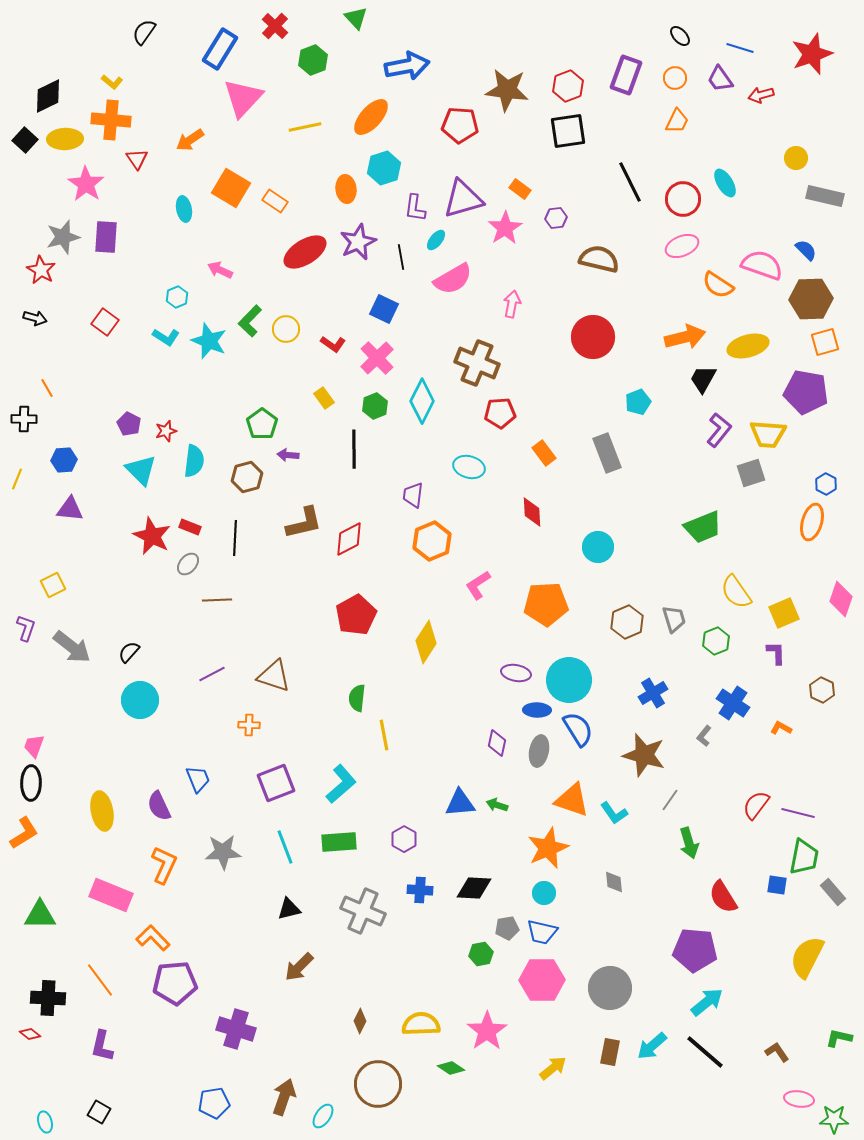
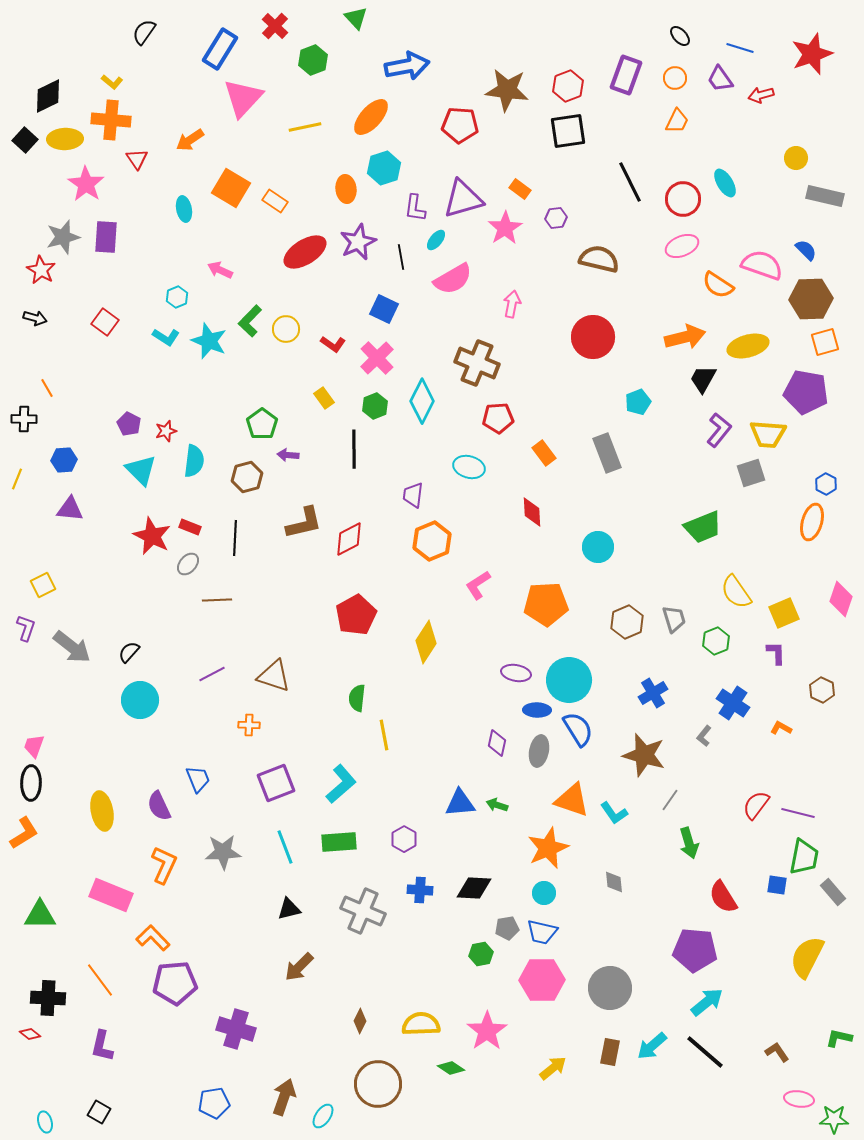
red pentagon at (500, 413): moved 2 px left, 5 px down
yellow square at (53, 585): moved 10 px left
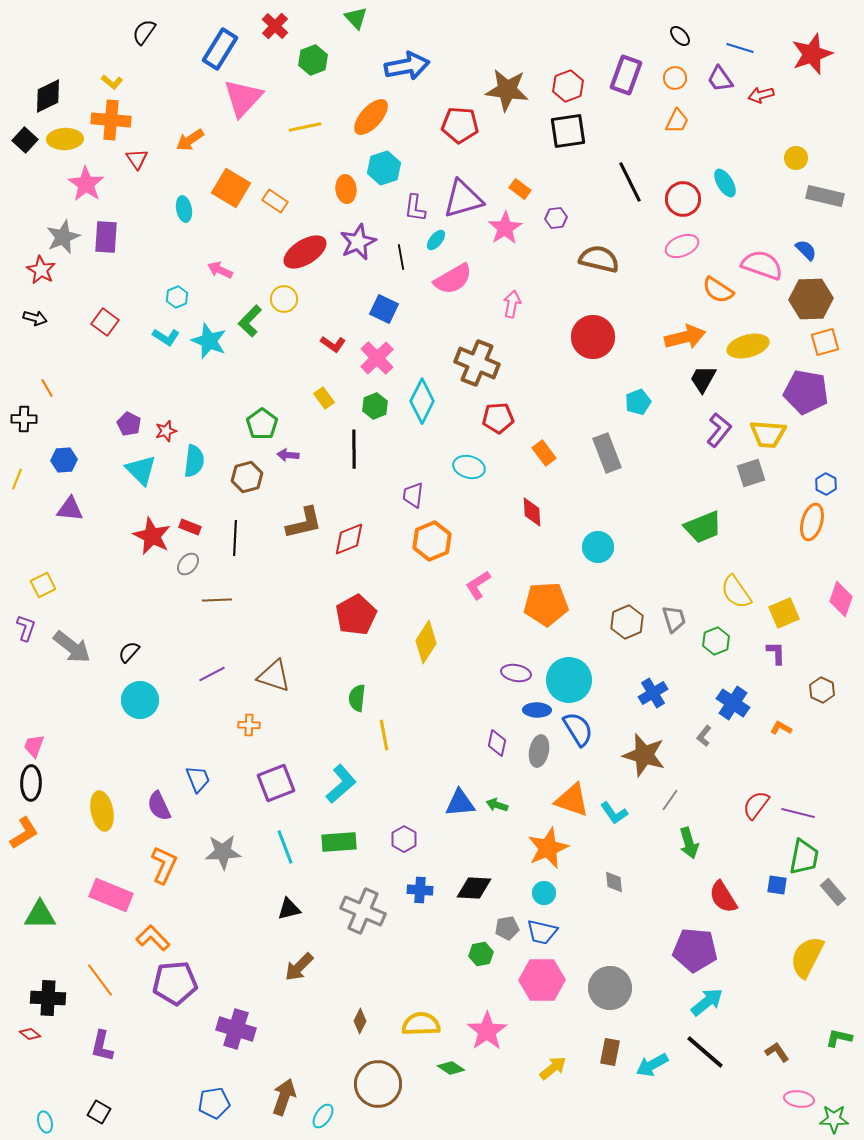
gray star at (63, 237): rotated 8 degrees counterclockwise
orange semicircle at (718, 285): moved 5 px down
yellow circle at (286, 329): moved 2 px left, 30 px up
red diamond at (349, 539): rotated 6 degrees clockwise
cyan arrow at (652, 1046): moved 19 px down; rotated 12 degrees clockwise
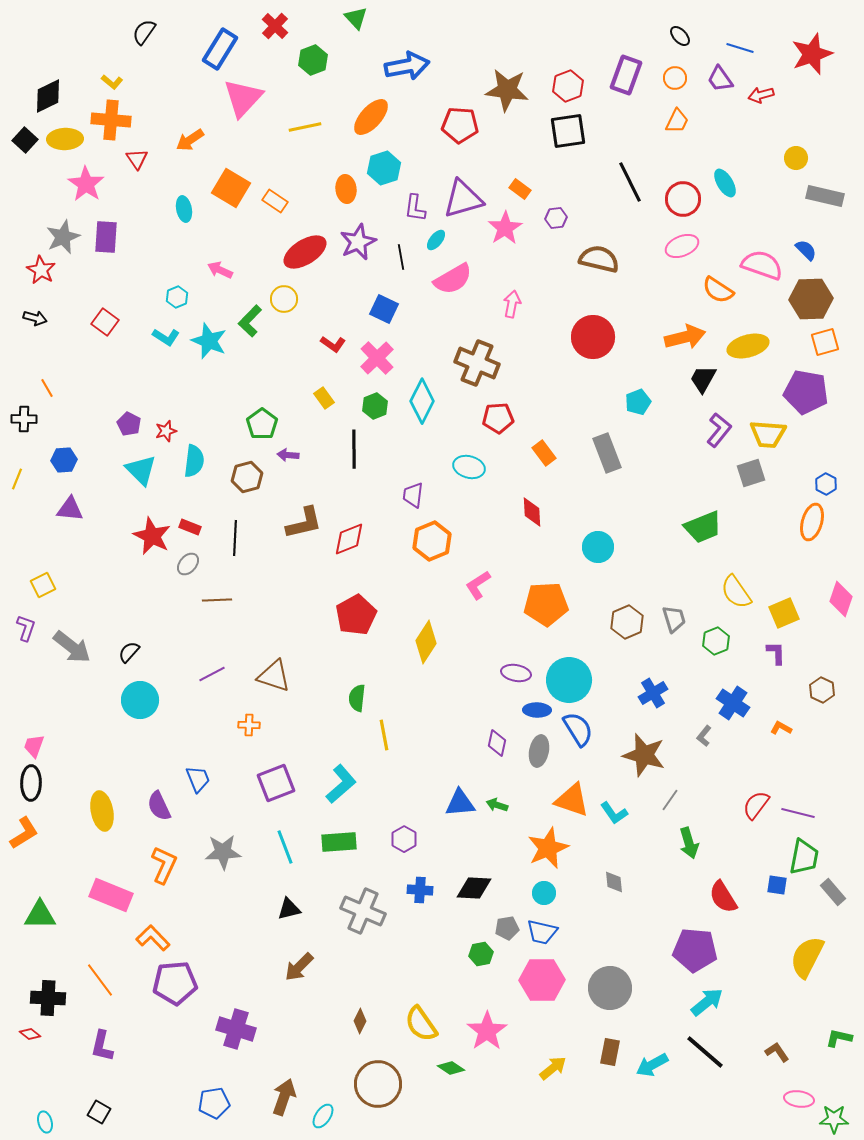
yellow semicircle at (421, 1024): rotated 123 degrees counterclockwise
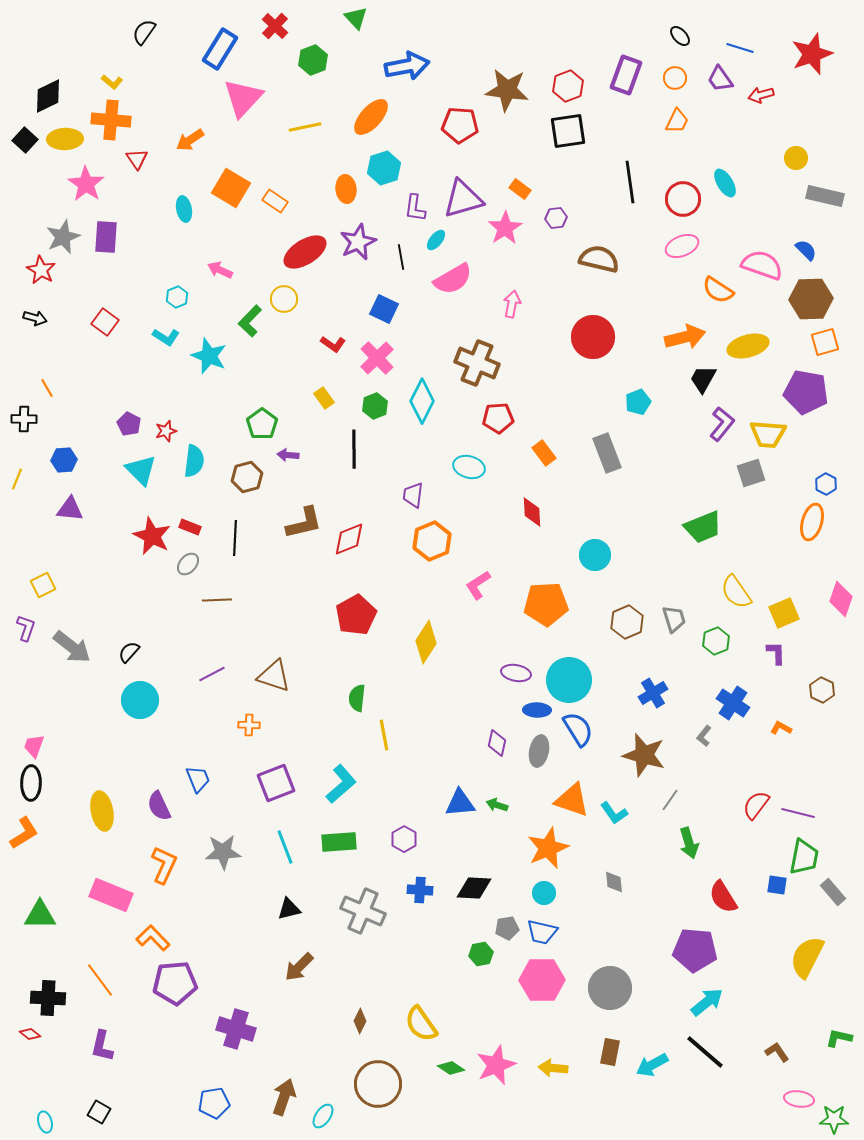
black line at (630, 182): rotated 18 degrees clockwise
cyan star at (209, 341): moved 15 px down
purple L-shape at (719, 430): moved 3 px right, 6 px up
cyan circle at (598, 547): moved 3 px left, 8 px down
pink star at (487, 1031): moved 9 px right, 34 px down; rotated 12 degrees clockwise
yellow arrow at (553, 1068): rotated 136 degrees counterclockwise
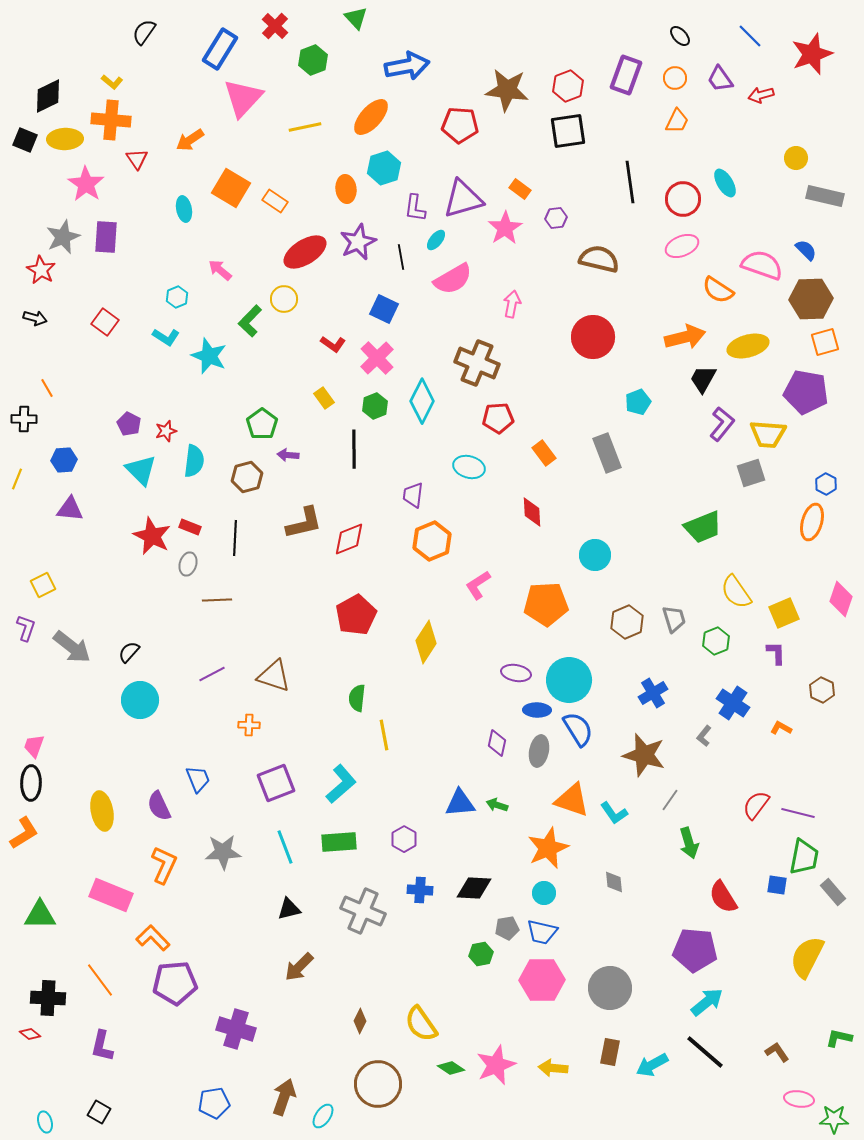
blue line at (740, 48): moved 10 px right, 12 px up; rotated 28 degrees clockwise
black square at (25, 140): rotated 20 degrees counterclockwise
pink arrow at (220, 270): rotated 15 degrees clockwise
gray ellipse at (188, 564): rotated 25 degrees counterclockwise
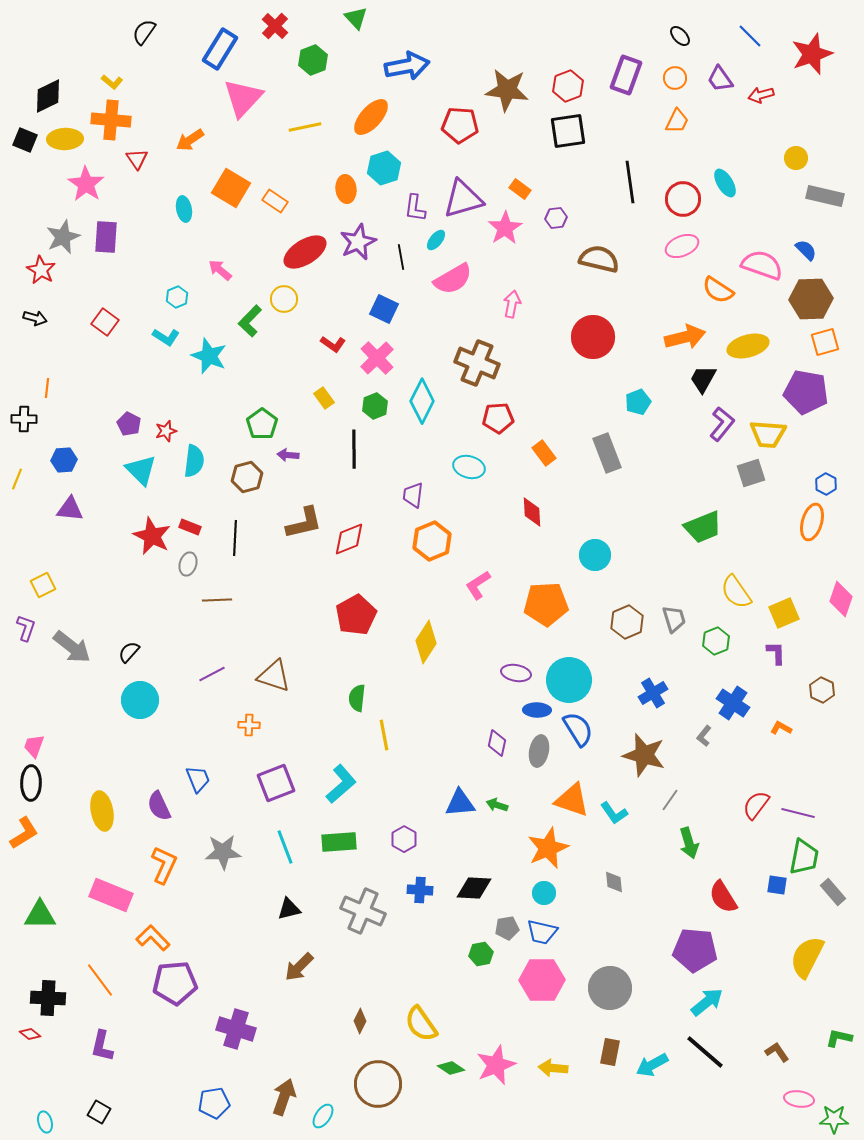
orange line at (47, 388): rotated 36 degrees clockwise
